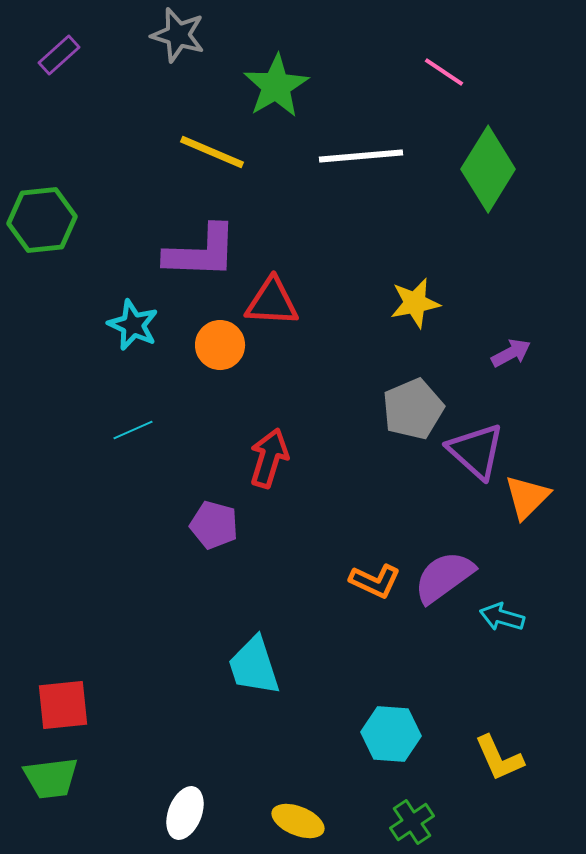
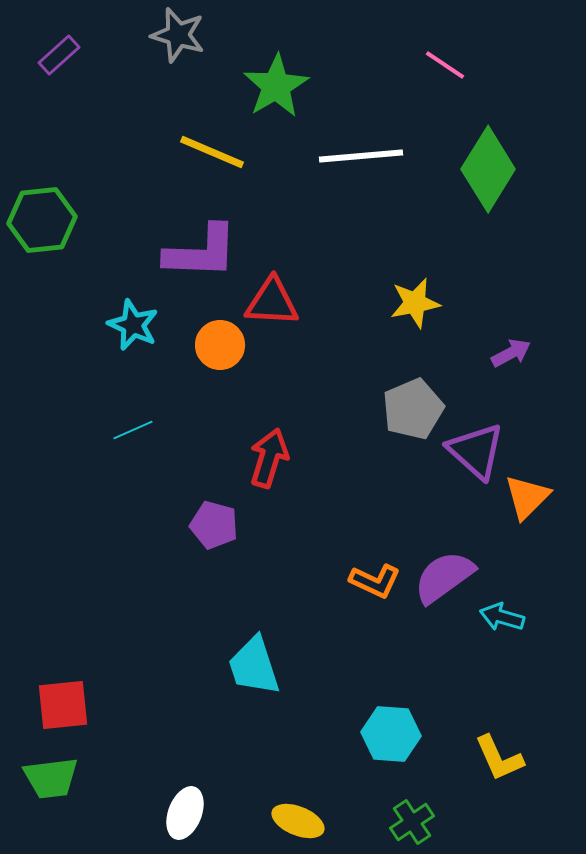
pink line: moved 1 px right, 7 px up
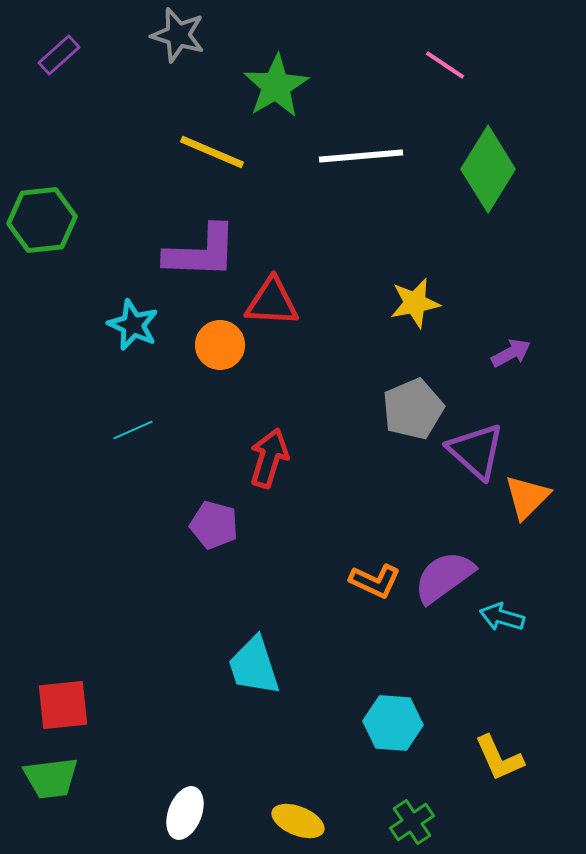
cyan hexagon: moved 2 px right, 11 px up
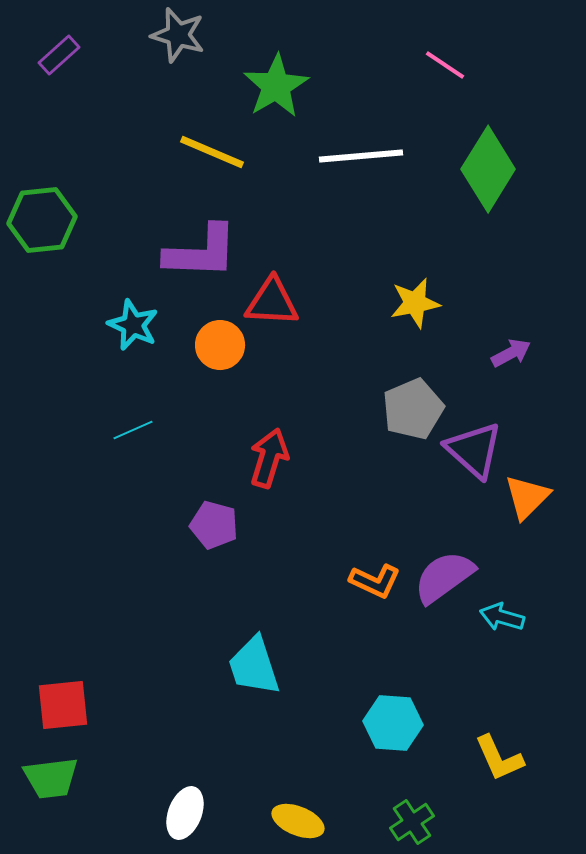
purple triangle: moved 2 px left, 1 px up
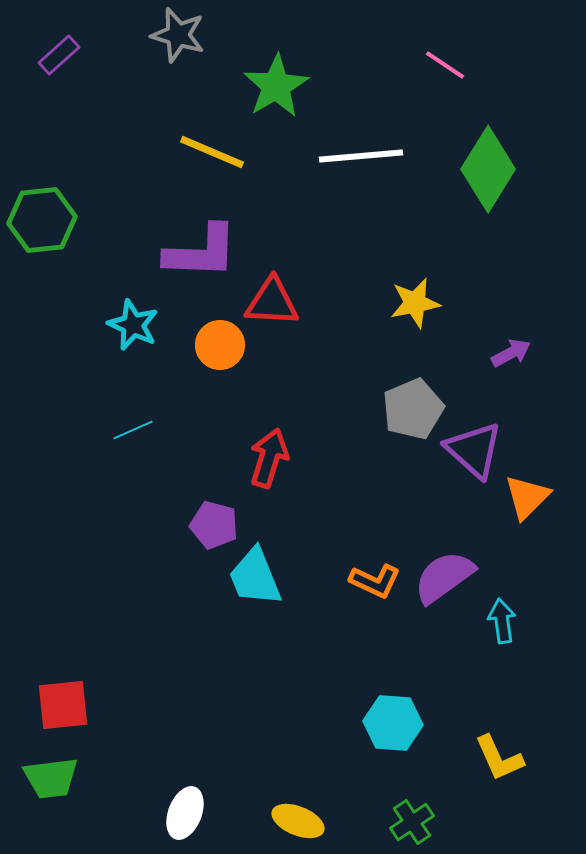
cyan arrow: moved 4 px down; rotated 66 degrees clockwise
cyan trapezoid: moved 1 px right, 89 px up; rotated 4 degrees counterclockwise
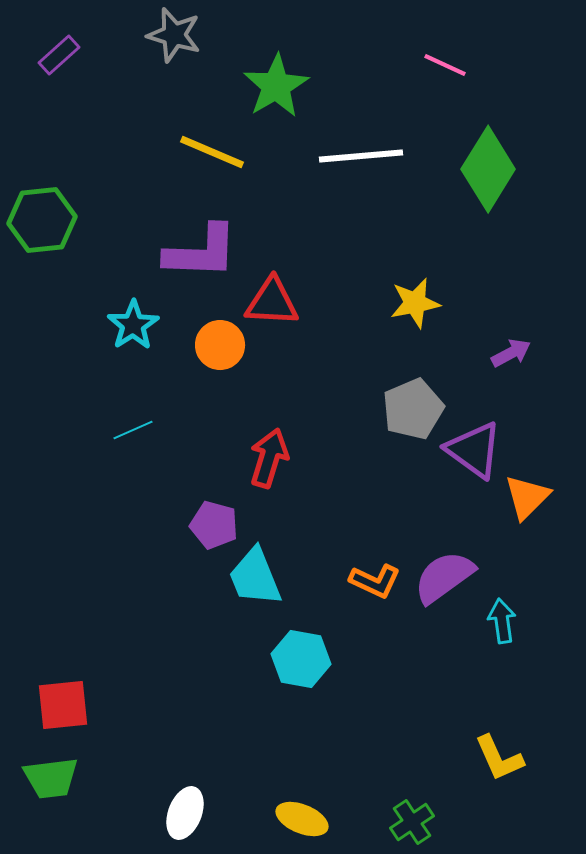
gray star: moved 4 px left
pink line: rotated 9 degrees counterclockwise
cyan star: rotated 15 degrees clockwise
purple triangle: rotated 6 degrees counterclockwise
cyan hexagon: moved 92 px left, 64 px up; rotated 6 degrees clockwise
yellow ellipse: moved 4 px right, 2 px up
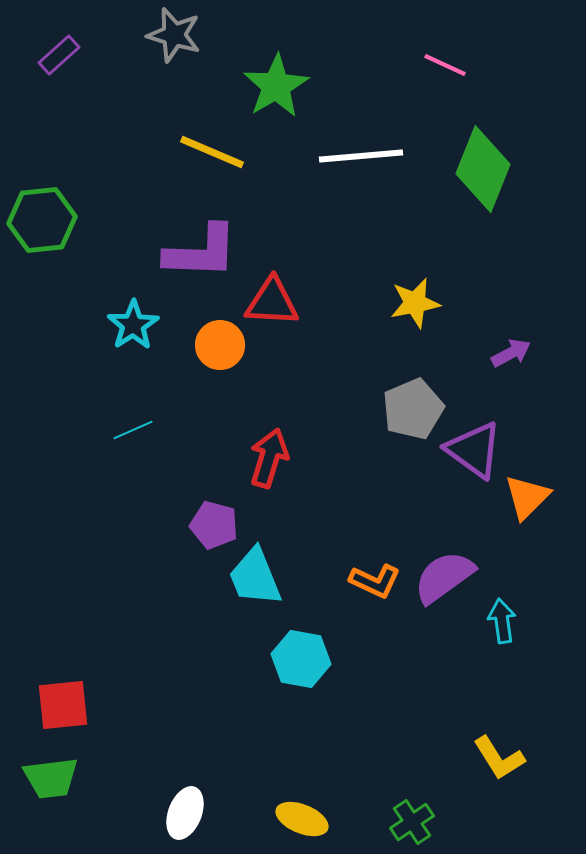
green diamond: moved 5 px left; rotated 10 degrees counterclockwise
yellow L-shape: rotated 8 degrees counterclockwise
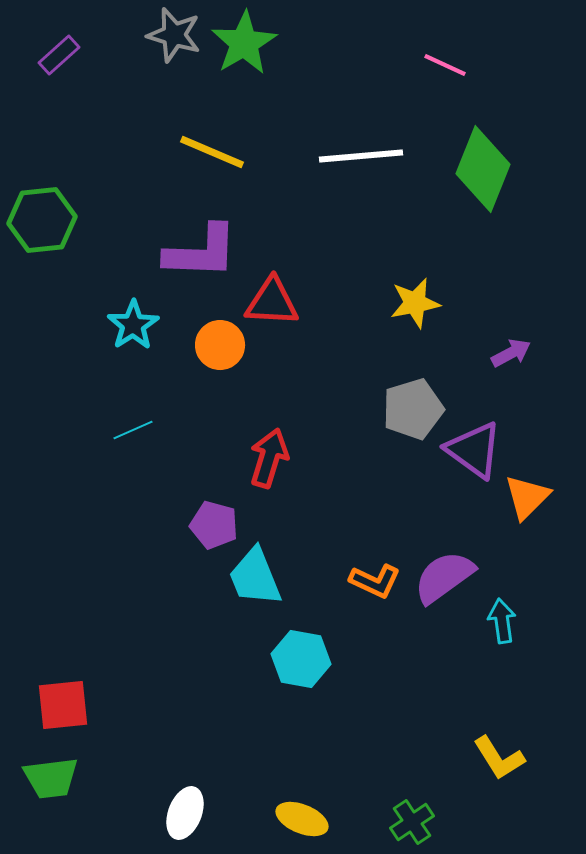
green star: moved 32 px left, 43 px up
gray pentagon: rotated 6 degrees clockwise
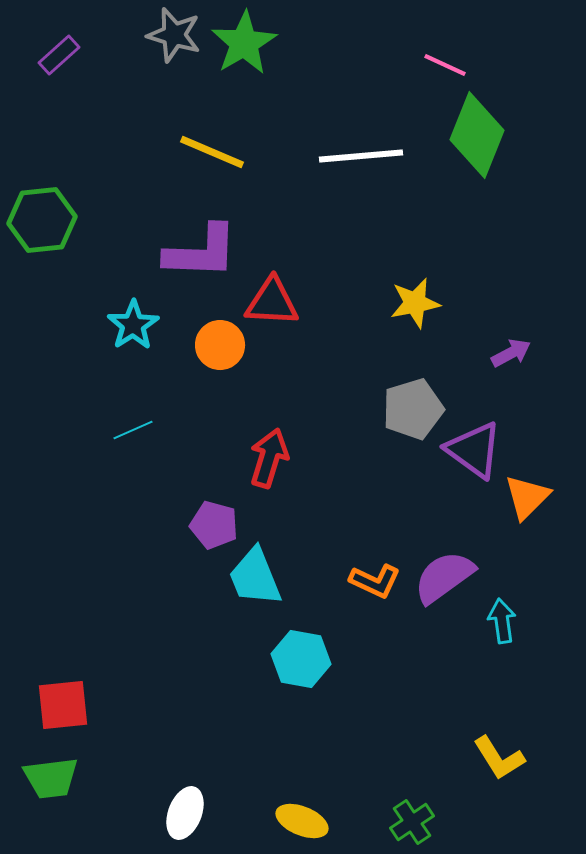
green diamond: moved 6 px left, 34 px up
yellow ellipse: moved 2 px down
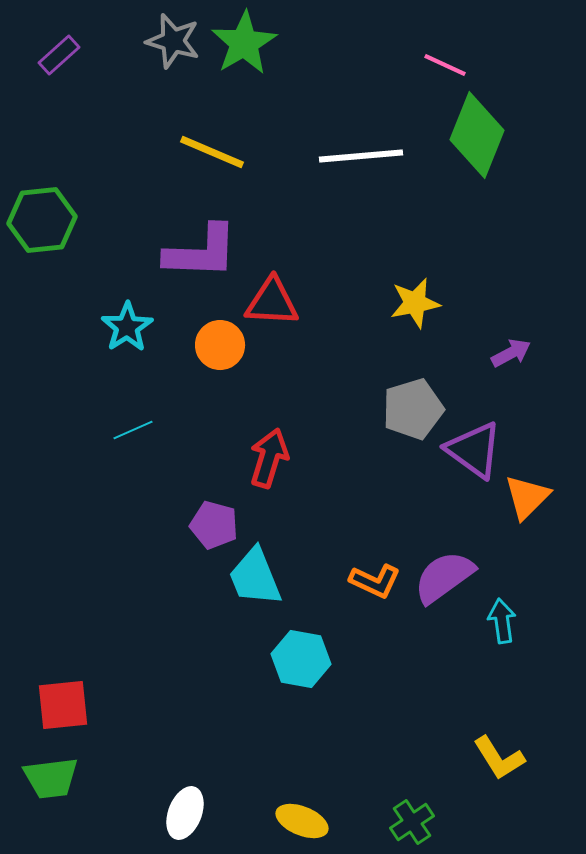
gray star: moved 1 px left, 6 px down
cyan star: moved 6 px left, 2 px down
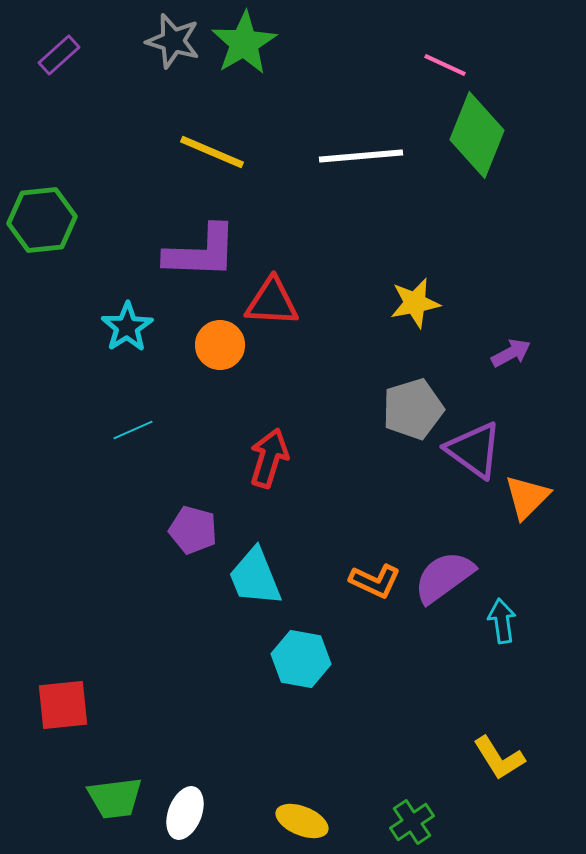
purple pentagon: moved 21 px left, 5 px down
green trapezoid: moved 64 px right, 20 px down
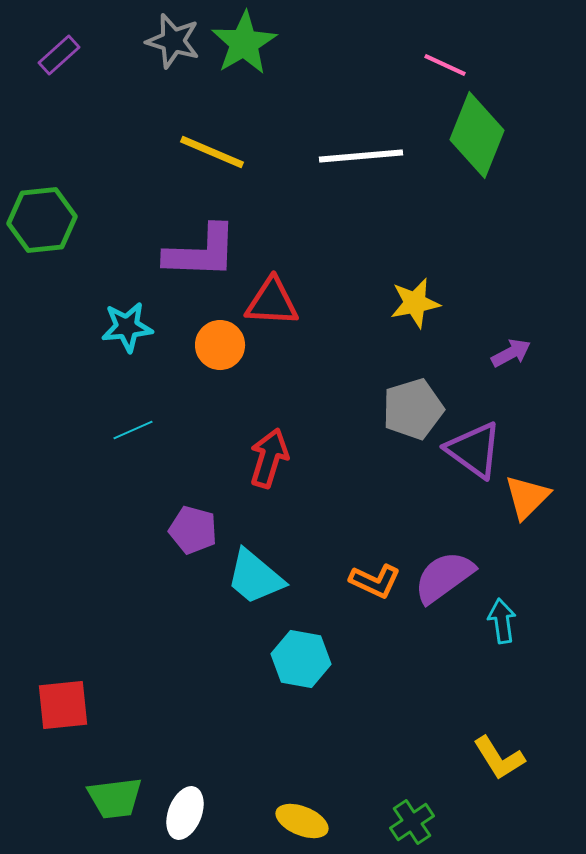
cyan star: rotated 27 degrees clockwise
cyan trapezoid: rotated 28 degrees counterclockwise
